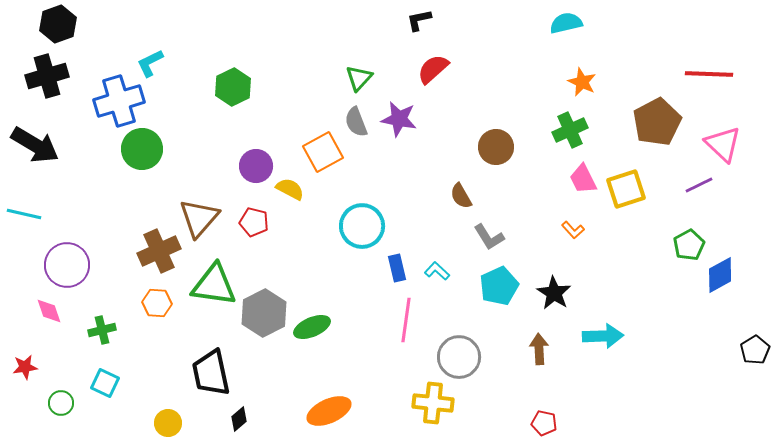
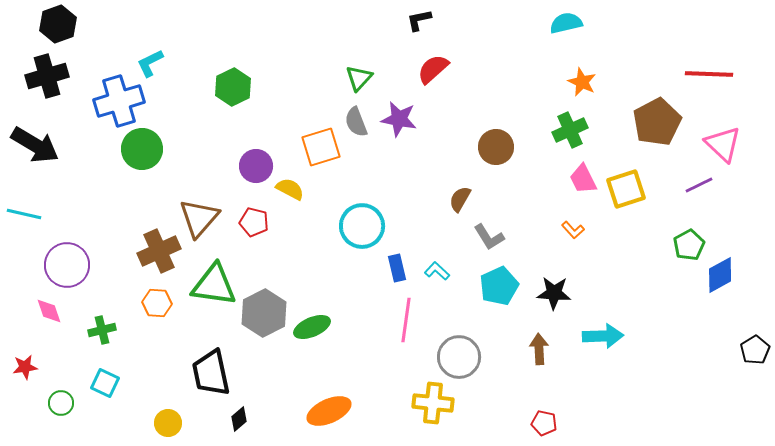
orange square at (323, 152): moved 2 px left, 5 px up; rotated 12 degrees clockwise
brown semicircle at (461, 196): moved 1 px left, 3 px down; rotated 60 degrees clockwise
black star at (554, 293): rotated 28 degrees counterclockwise
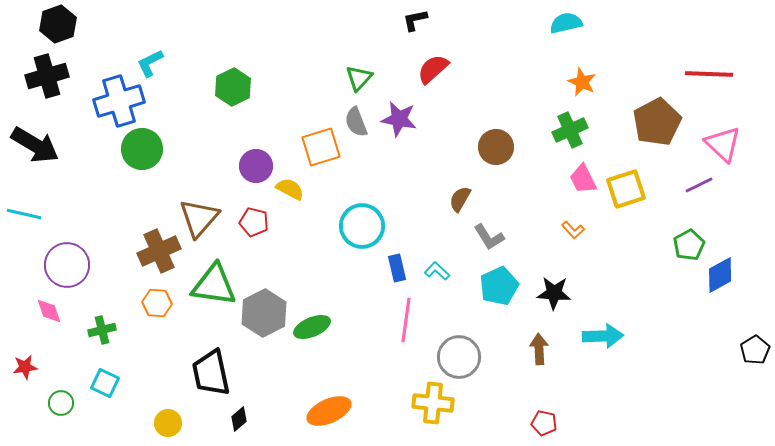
black L-shape at (419, 20): moved 4 px left
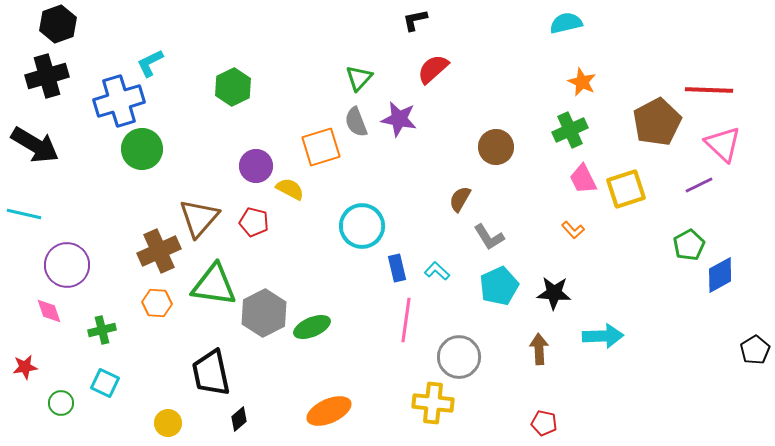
red line at (709, 74): moved 16 px down
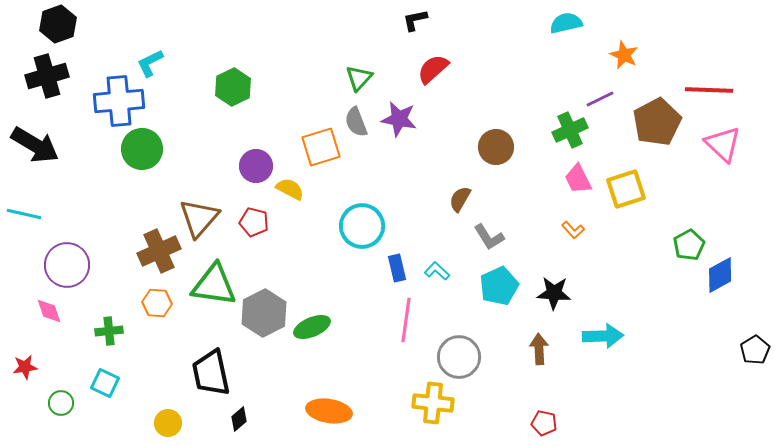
orange star at (582, 82): moved 42 px right, 27 px up
blue cross at (119, 101): rotated 12 degrees clockwise
pink trapezoid at (583, 179): moved 5 px left
purple line at (699, 185): moved 99 px left, 86 px up
green cross at (102, 330): moved 7 px right, 1 px down; rotated 8 degrees clockwise
orange ellipse at (329, 411): rotated 33 degrees clockwise
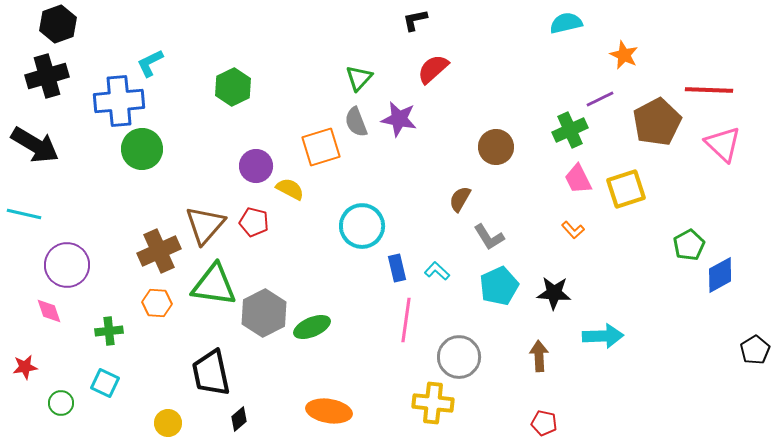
brown triangle at (199, 218): moved 6 px right, 7 px down
brown arrow at (539, 349): moved 7 px down
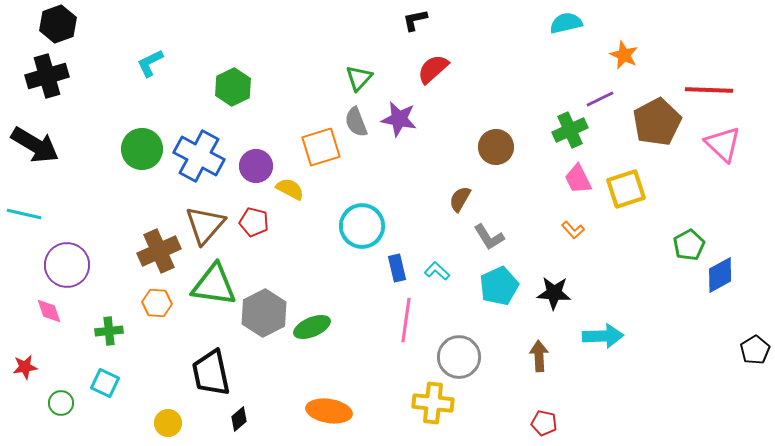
blue cross at (119, 101): moved 80 px right, 55 px down; rotated 33 degrees clockwise
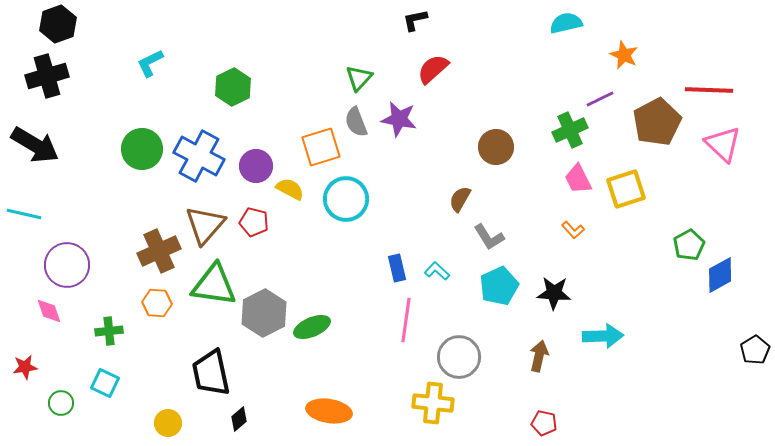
cyan circle at (362, 226): moved 16 px left, 27 px up
brown arrow at (539, 356): rotated 16 degrees clockwise
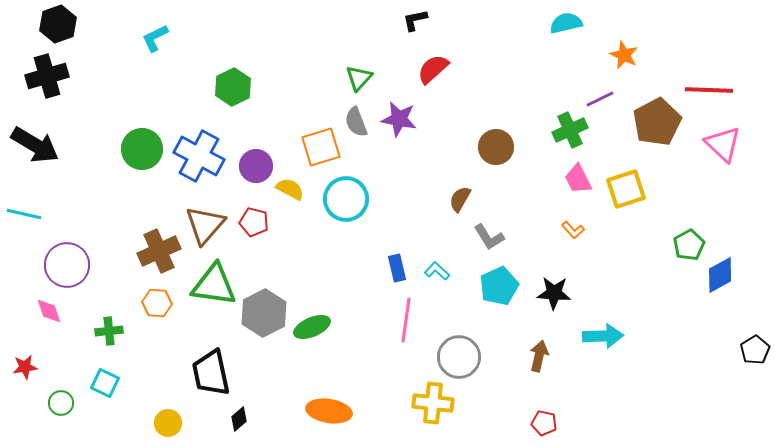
cyan L-shape at (150, 63): moved 5 px right, 25 px up
